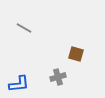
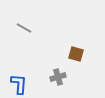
blue L-shape: rotated 80 degrees counterclockwise
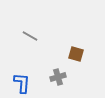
gray line: moved 6 px right, 8 px down
blue L-shape: moved 3 px right, 1 px up
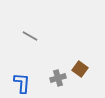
brown square: moved 4 px right, 15 px down; rotated 21 degrees clockwise
gray cross: moved 1 px down
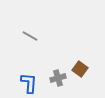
blue L-shape: moved 7 px right
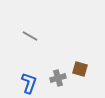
brown square: rotated 21 degrees counterclockwise
blue L-shape: rotated 15 degrees clockwise
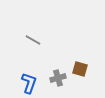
gray line: moved 3 px right, 4 px down
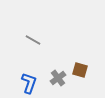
brown square: moved 1 px down
gray cross: rotated 21 degrees counterclockwise
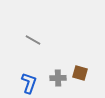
brown square: moved 3 px down
gray cross: rotated 35 degrees clockwise
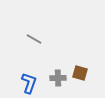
gray line: moved 1 px right, 1 px up
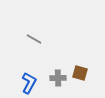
blue L-shape: rotated 10 degrees clockwise
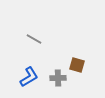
brown square: moved 3 px left, 8 px up
blue L-shape: moved 6 px up; rotated 30 degrees clockwise
